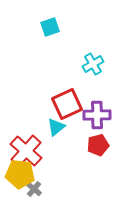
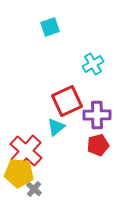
red square: moved 3 px up
yellow pentagon: moved 1 px left, 1 px up
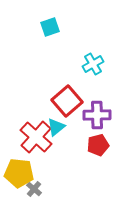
red square: rotated 16 degrees counterclockwise
red cross: moved 10 px right, 14 px up
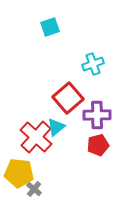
cyan cross: rotated 10 degrees clockwise
red square: moved 1 px right, 3 px up
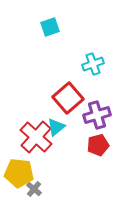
purple cross: rotated 16 degrees counterclockwise
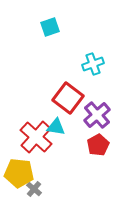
red square: rotated 12 degrees counterclockwise
purple cross: rotated 24 degrees counterclockwise
cyan triangle: rotated 48 degrees clockwise
red pentagon: rotated 15 degrees counterclockwise
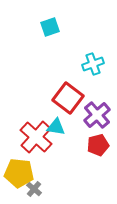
red pentagon: rotated 15 degrees clockwise
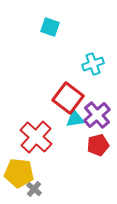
cyan square: rotated 36 degrees clockwise
cyan triangle: moved 19 px right, 8 px up; rotated 18 degrees counterclockwise
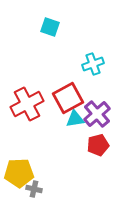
red square: rotated 24 degrees clockwise
purple cross: moved 1 px up
red cross: moved 9 px left, 33 px up; rotated 20 degrees clockwise
yellow pentagon: rotated 8 degrees counterclockwise
gray cross: rotated 28 degrees counterclockwise
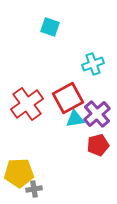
red cross: rotated 8 degrees counterclockwise
gray cross: rotated 21 degrees counterclockwise
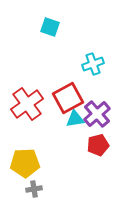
yellow pentagon: moved 6 px right, 10 px up
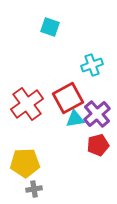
cyan cross: moved 1 px left, 1 px down
